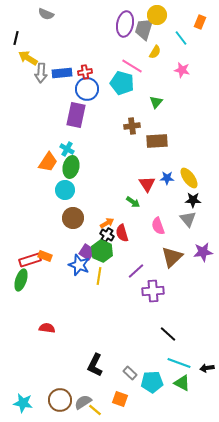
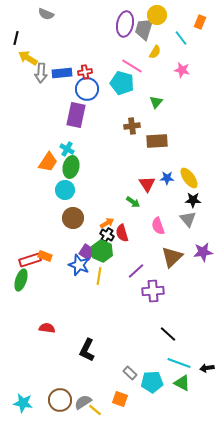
black L-shape at (95, 365): moved 8 px left, 15 px up
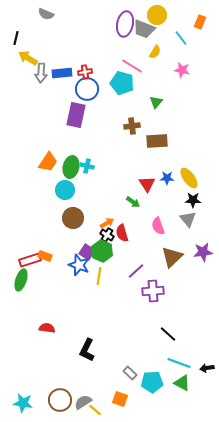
gray trapezoid at (144, 29): rotated 85 degrees counterclockwise
cyan cross at (67, 149): moved 20 px right, 17 px down; rotated 16 degrees counterclockwise
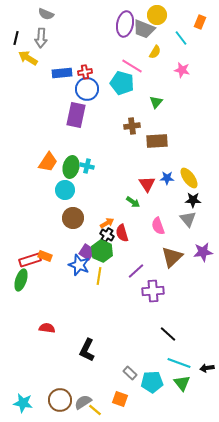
gray arrow at (41, 73): moved 35 px up
green triangle at (182, 383): rotated 24 degrees clockwise
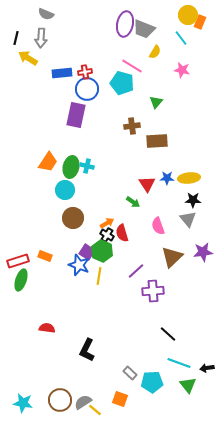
yellow circle at (157, 15): moved 31 px right
yellow ellipse at (189, 178): rotated 60 degrees counterclockwise
red rectangle at (30, 260): moved 12 px left, 1 px down
green triangle at (182, 383): moved 6 px right, 2 px down
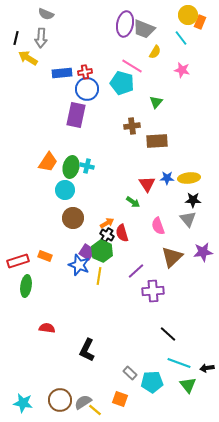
green ellipse at (21, 280): moved 5 px right, 6 px down; rotated 10 degrees counterclockwise
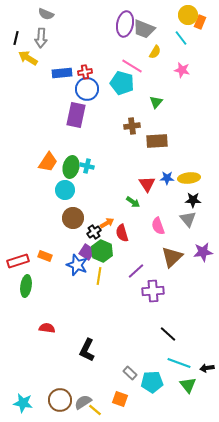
black cross at (107, 235): moved 13 px left, 3 px up; rotated 24 degrees clockwise
blue star at (79, 265): moved 2 px left
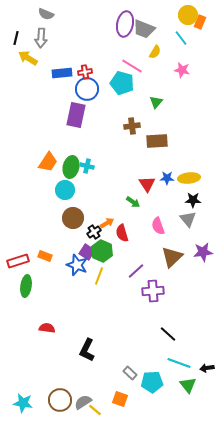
yellow line at (99, 276): rotated 12 degrees clockwise
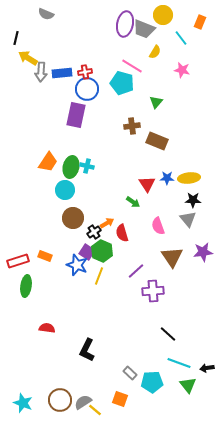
yellow circle at (188, 15): moved 25 px left
gray arrow at (41, 38): moved 34 px down
brown rectangle at (157, 141): rotated 25 degrees clockwise
brown triangle at (172, 257): rotated 20 degrees counterclockwise
cyan star at (23, 403): rotated 12 degrees clockwise
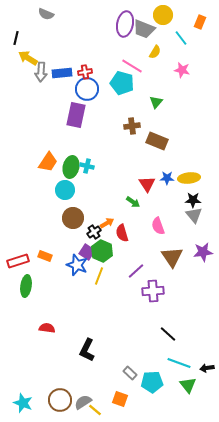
gray triangle at (188, 219): moved 6 px right, 4 px up
